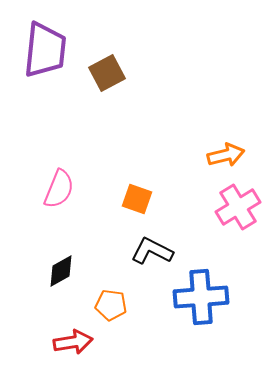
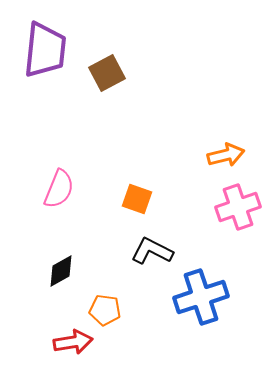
pink cross: rotated 12 degrees clockwise
blue cross: rotated 14 degrees counterclockwise
orange pentagon: moved 6 px left, 5 px down
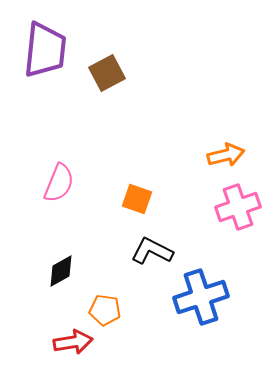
pink semicircle: moved 6 px up
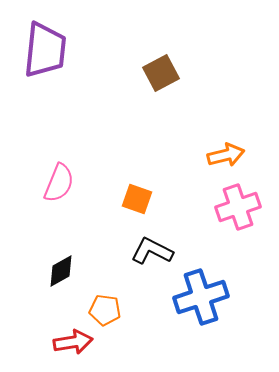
brown square: moved 54 px right
